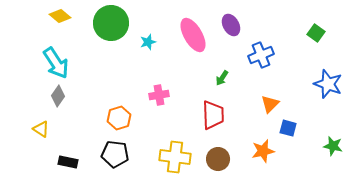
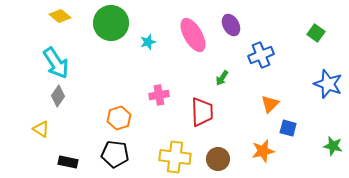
red trapezoid: moved 11 px left, 3 px up
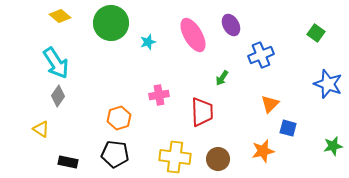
green star: rotated 24 degrees counterclockwise
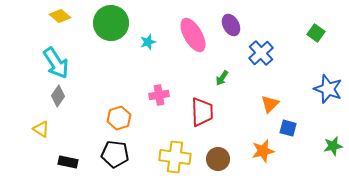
blue cross: moved 2 px up; rotated 20 degrees counterclockwise
blue star: moved 5 px down
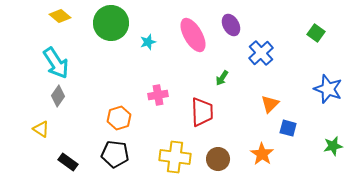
pink cross: moved 1 px left
orange star: moved 1 px left, 3 px down; rotated 25 degrees counterclockwise
black rectangle: rotated 24 degrees clockwise
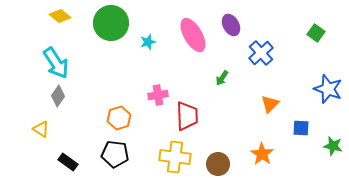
red trapezoid: moved 15 px left, 4 px down
blue square: moved 13 px right; rotated 12 degrees counterclockwise
green star: rotated 24 degrees clockwise
brown circle: moved 5 px down
